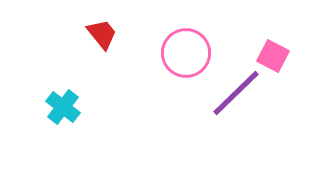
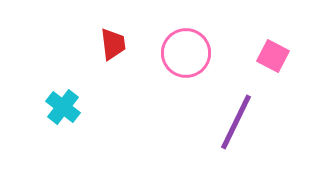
red trapezoid: moved 11 px right, 10 px down; rotated 32 degrees clockwise
purple line: moved 29 px down; rotated 20 degrees counterclockwise
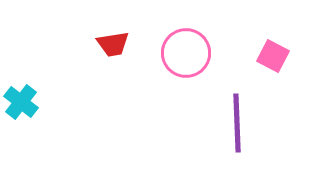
red trapezoid: rotated 88 degrees clockwise
cyan cross: moved 42 px left, 5 px up
purple line: moved 1 px right, 1 px down; rotated 28 degrees counterclockwise
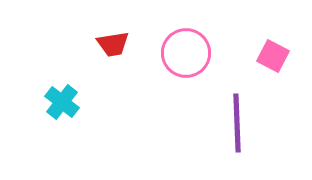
cyan cross: moved 41 px right
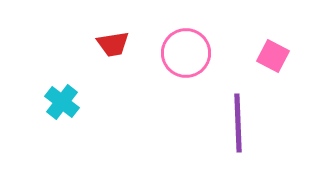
purple line: moved 1 px right
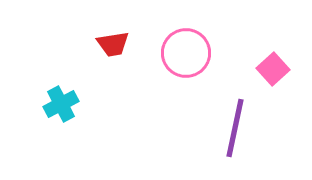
pink square: moved 13 px down; rotated 20 degrees clockwise
cyan cross: moved 1 px left, 2 px down; rotated 24 degrees clockwise
purple line: moved 3 px left, 5 px down; rotated 14 degrees clockwise
